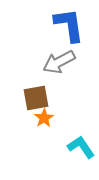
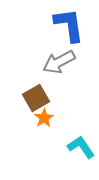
brown square: rotated 20 degrees counterclockwise
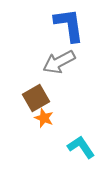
orange star: rotated 18 degrees counterclockwise
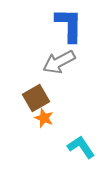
blue L-shape: rotated 9 degrees clockwise
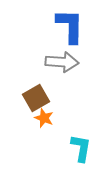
blue L-shape: moved 1 px right, 1 px down
gray arrow: moved 3 px right; rotated 148 degrees counterclockwise
cyan L-shape: moved 1 px down; rotated 44 degrees clockwise
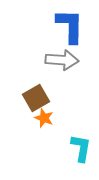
gray arrow: moved 2 px up
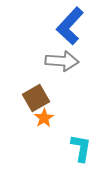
blue L-shape: rotated 138 degrees counterclockwise
gray arrow: moved 1 px down
orange star: rotated 18 degrees clockwise
